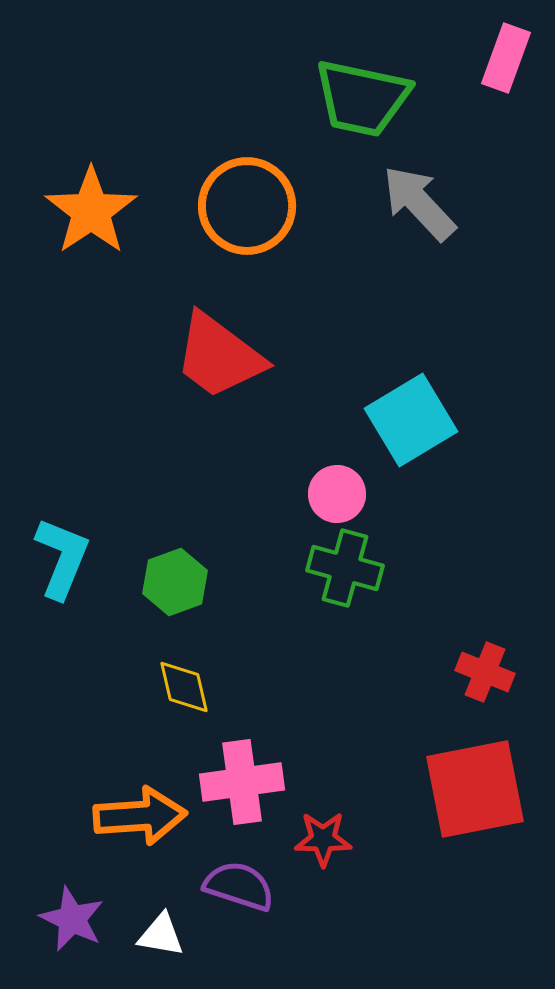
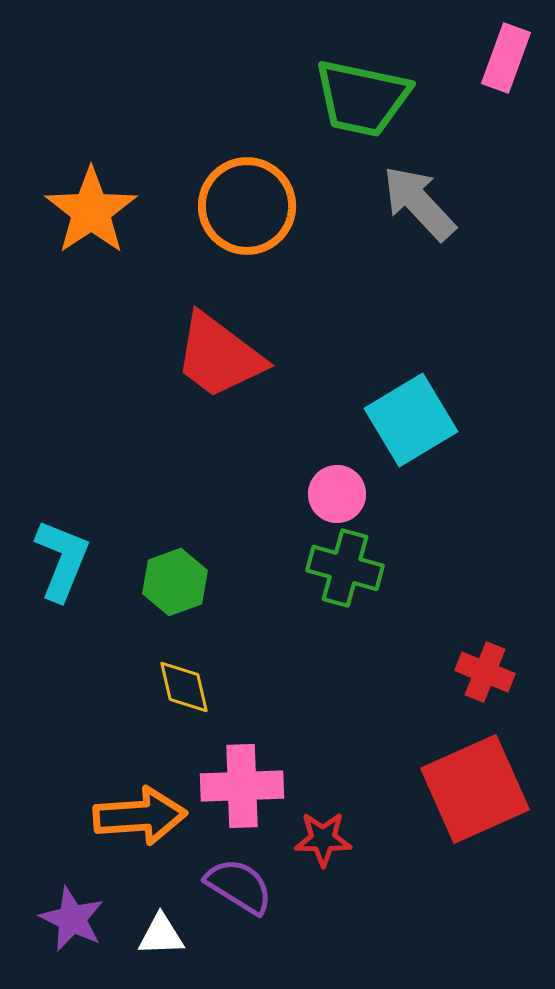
cyan L-shape: moved 2 px down
pink cross: moved 4 px down; rotated 6 degrees clockwise
red square: rotated 13 degrees counterclockwise
purple semicircle: rotated 14 degrees clockwise
white triangle: rotated 12 degrees counterclockwise
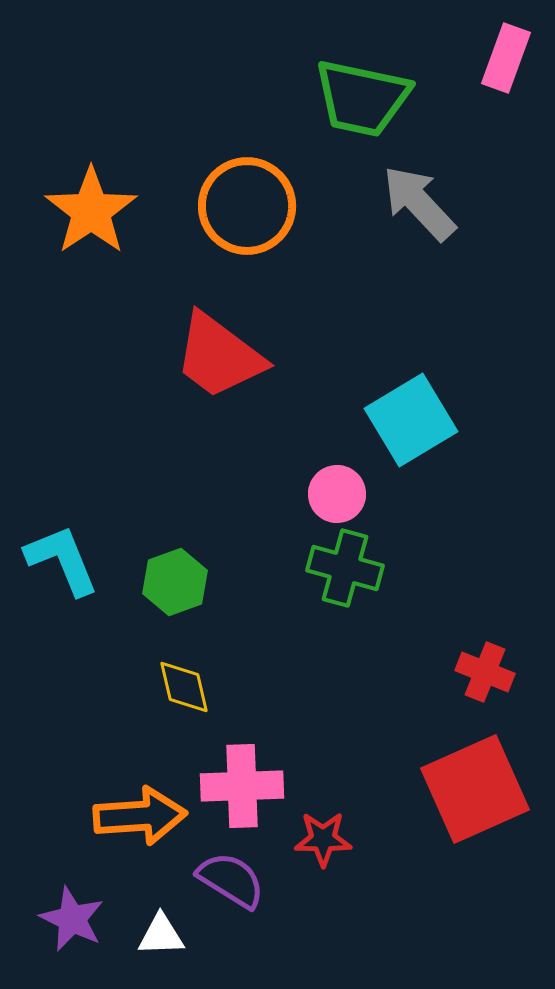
cyan L-shape: rotated 44 degrees counterclockwise
purple semicircle: moved 8 px left, 6 px up
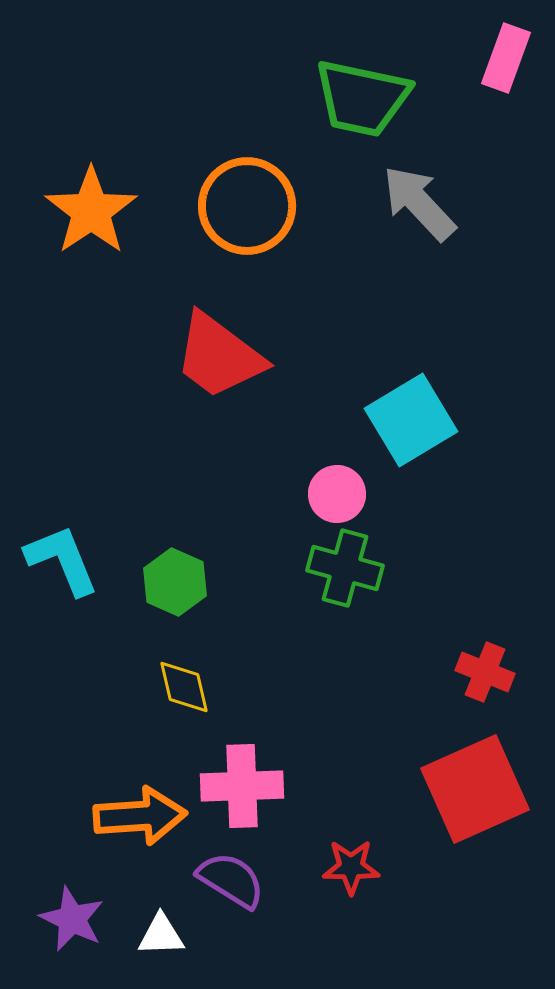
green hexagon: rotated 16 degrees counterclockwise
red star: moved 28 px right, 28 px down
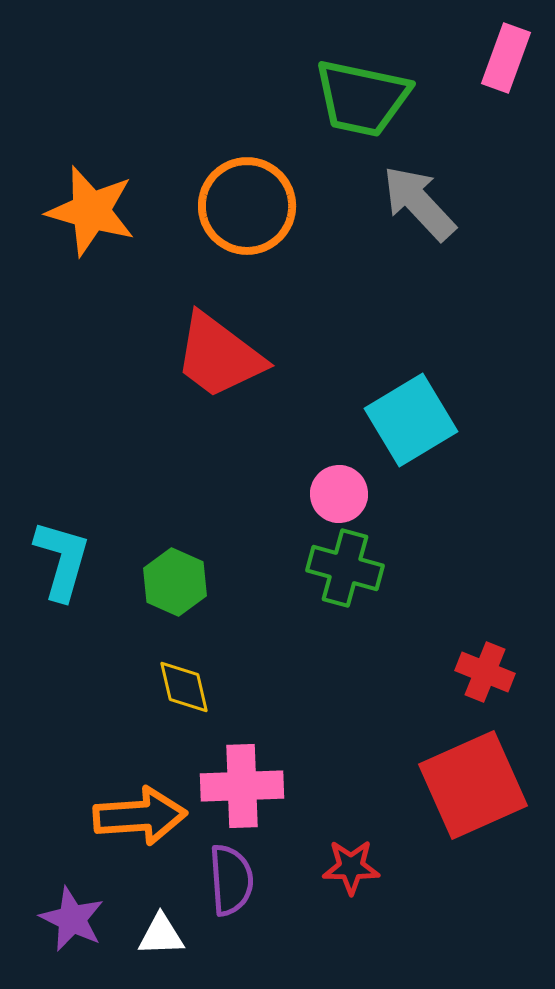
orange star: rotated 22 degrees counterclockwise
pink circle: moved 2 px right
cyan L-shape: rotated 38 degrees clockwise
red square: moved 2 px left, 4 px up
purple semicircle: rotated 54 degrees clockwise
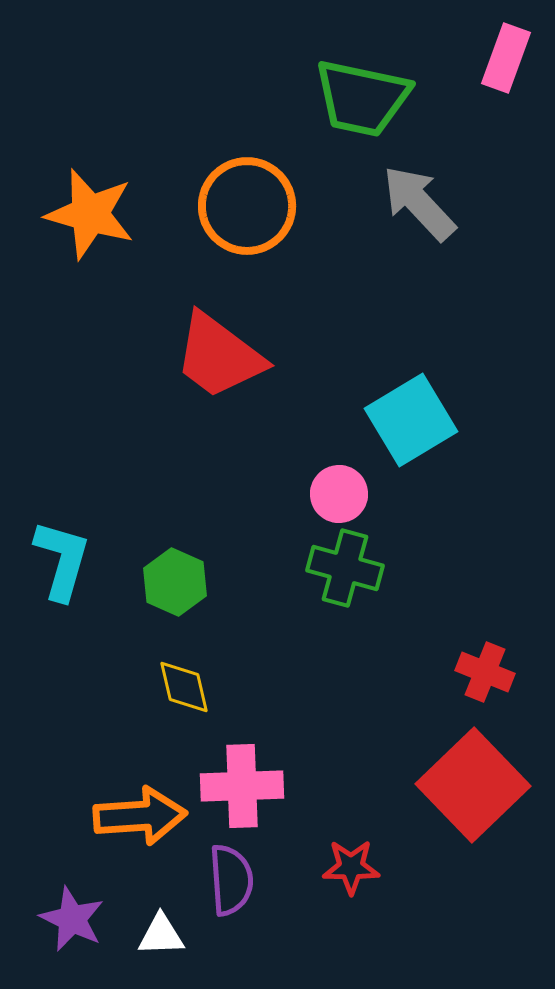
orange star: moved 1 px left, 3 px down
red square: rotated 20 degrees counterclockwise
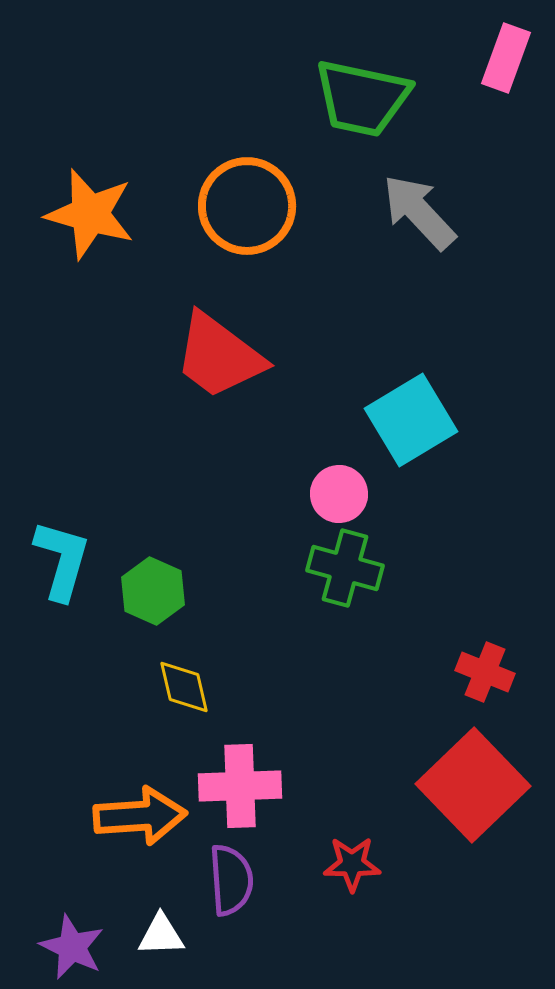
gray arrow: moved 9 px down
green hexagon: moved 22 px left, 9 px down
pink cross: moved 2 px left
red star: moved 1 px right, 3 px up
purple star: moved 28 px down
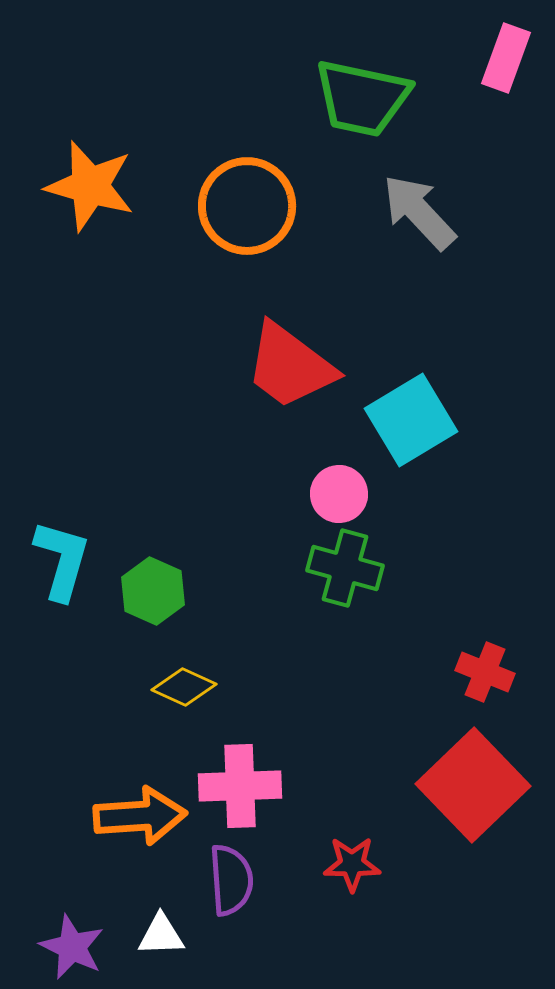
orange star: moved 28 px up
red trapezoid: moved 71 px right, 10 px down
yellow diamond: rotated 52 degrees counterclockwise
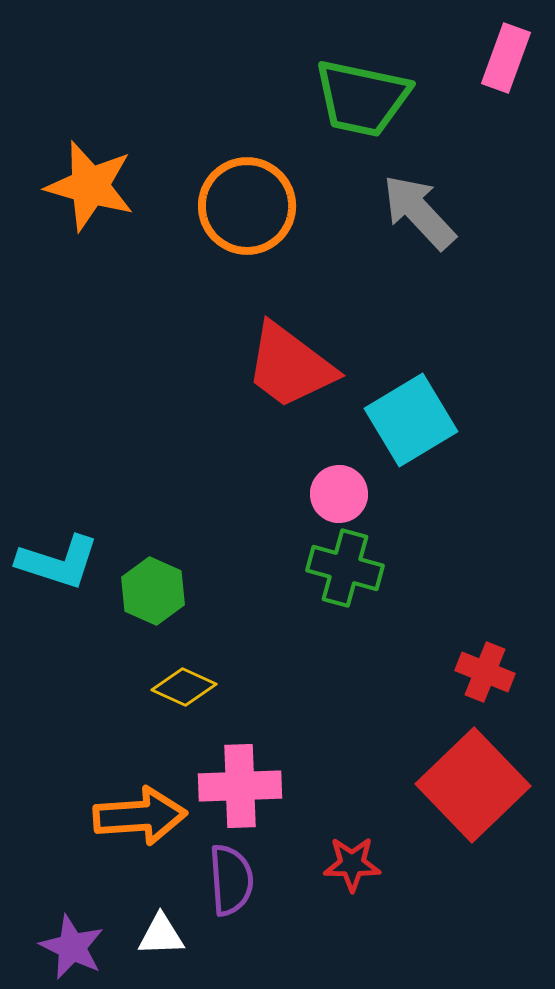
cyan L-shape: moved 4 px left, 2 px down; rotated 92 degrees clockwise
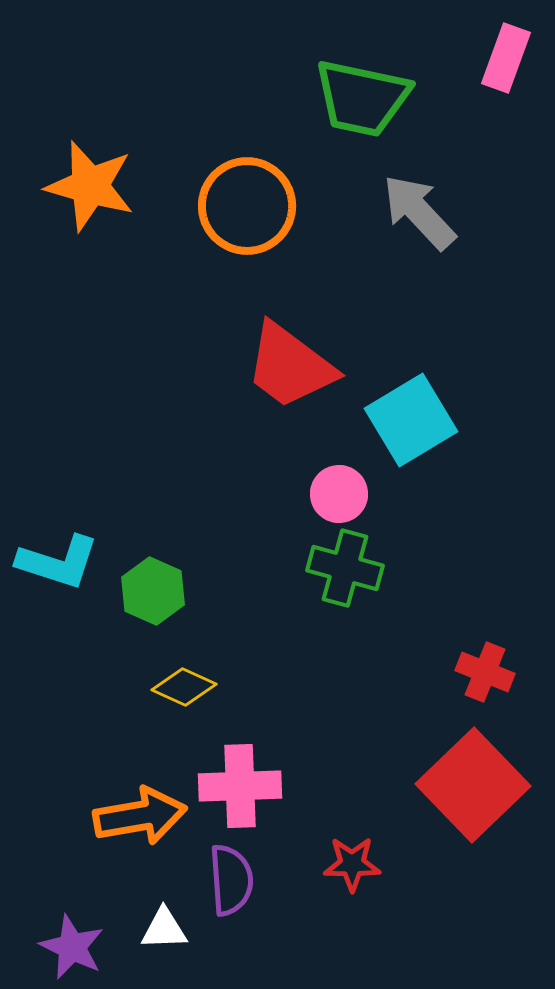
orange arrow: rotated 6 degrees counterclockwise
white triangle: moved 3 px right, 6 px up
